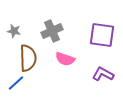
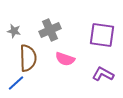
gray cross: moved 2 px left, 1 px up
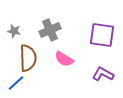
pink semicircle: moved 1 px left; rotated 12 degrees clockwise
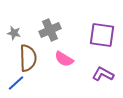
gray star: moved 2 px down
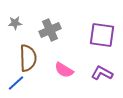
gray star: moved 1 px right, 10 px up; rotated 16 degrees counterclockwise
pink semicircle: moved 11 px down
purple L-shape: moved 1 px left, 1 px up
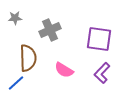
gray star: moved 5 px up
purple square: moved 3 px left, 4 px down
purple L-shape: rotated 75 degrees counterclockwise
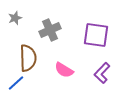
gray star: rotated 16 degrees counterclockwise
purple square: moved 3 px left, 4 px up
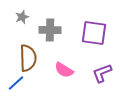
gray star: moved 7 px right, 1 px up
gray cross: rotated 25 degrees clockwise
purple square: moved 2 px left, 2 px up
purple L-shape: rotated 25 degrees clockwise
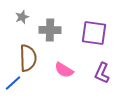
purple L-shape: rotated 45 degrees counterclockwise
blue line: moved 3 px left
